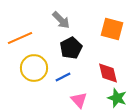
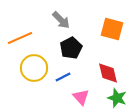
pink triangle: moved 2 px right, 3 px up
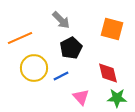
blue line: moved 2 px left, 1 px up
green star: rotated 18 degrees counterclockwise
